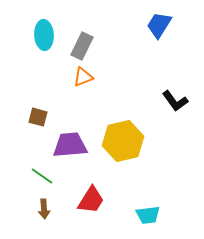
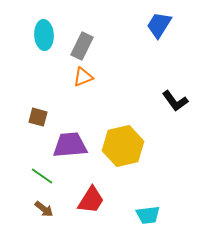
yellow hexagon: moved 5 px down
brown arrow: rotated 48 degrees counterclockwise
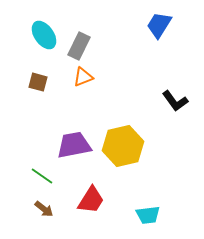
cyan ellipse: rotated 32 degrees counterclockwise
gray rectangle: moved 3 px left
brown square: moved 35 px up
purple trapezoid: moved 4 px right; rotated 6 degrees counterclockwise
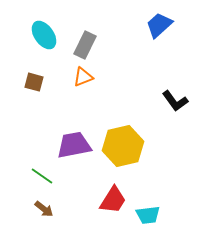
blue trapezoid: rotated 16 degrees clockwise
gray rectangle: moved 6 px right, 1 px up
brown square: moved 4 px left
red trapezoid: moved 22 px right
